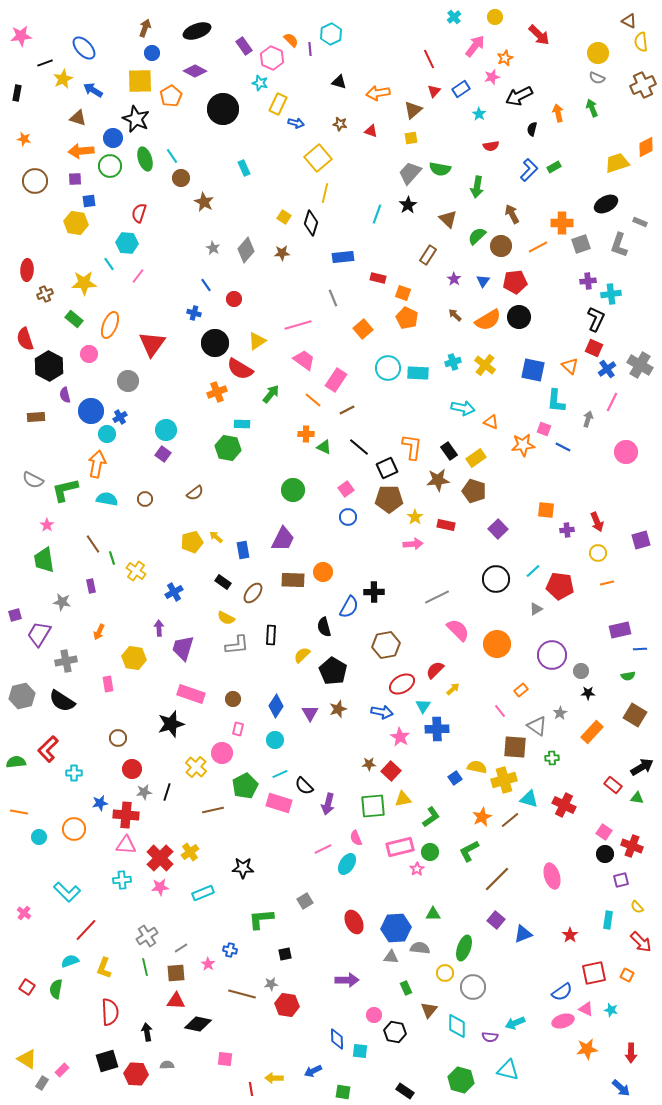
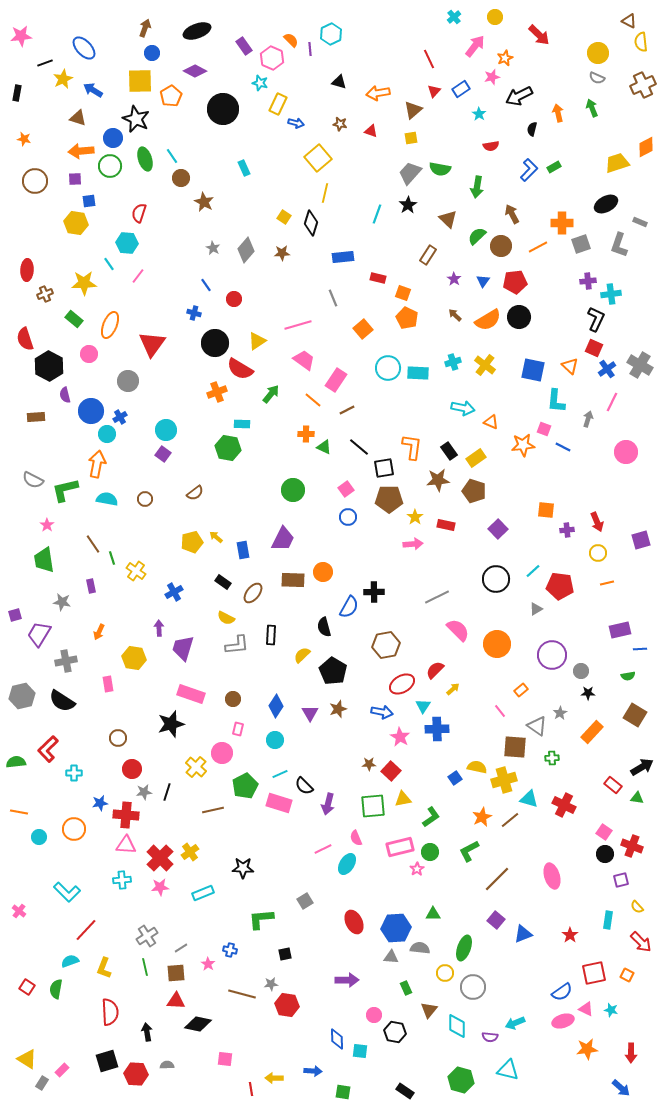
black square at (387, 468): moved 3 px left; rotated 15 degrees clockwise
pink cross at (24, 913): moved 5 px left, 2 px up
blue arrow at (313, 1071): rotated 150 degrees counterclockwise
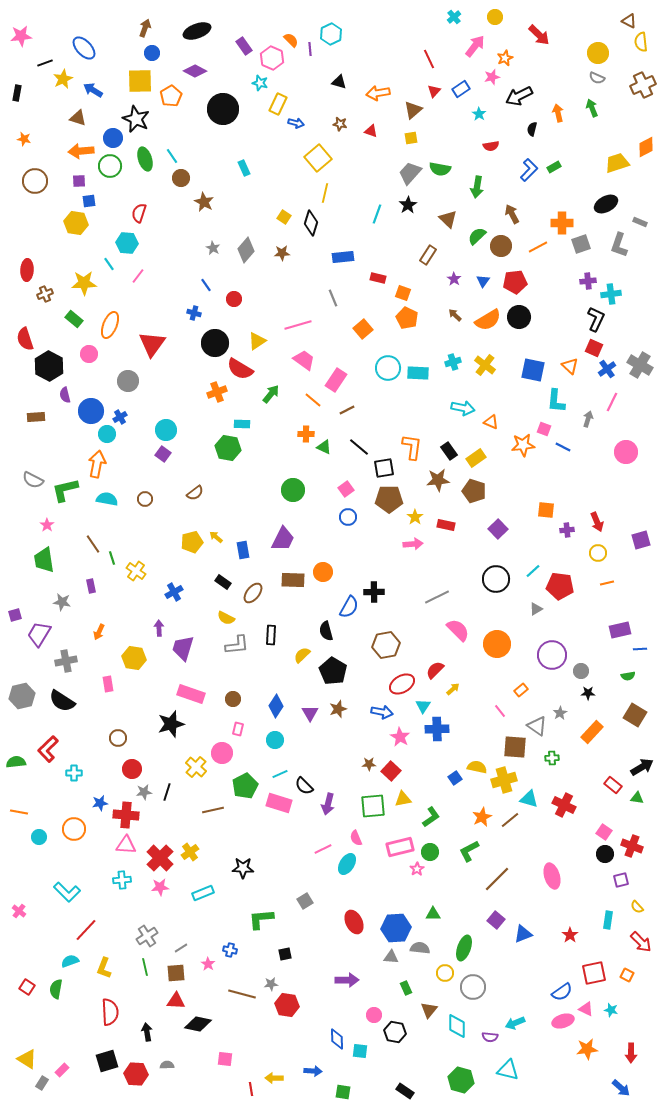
purple square at (75, 179): moved 4 px right, 2 px down
black semicircle at (324, 627): moved 2 px right, 4 px down
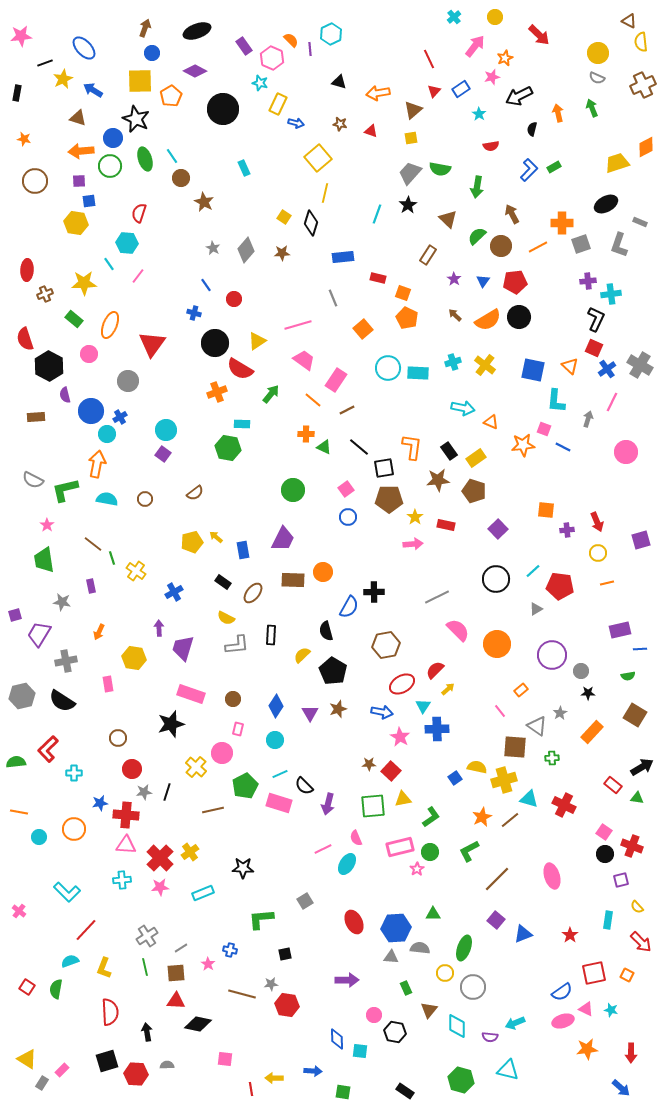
brown line at (93, 544): rotated 18 degrees counterclockwise
yellow arrow at (453, 689): moved 5 px left
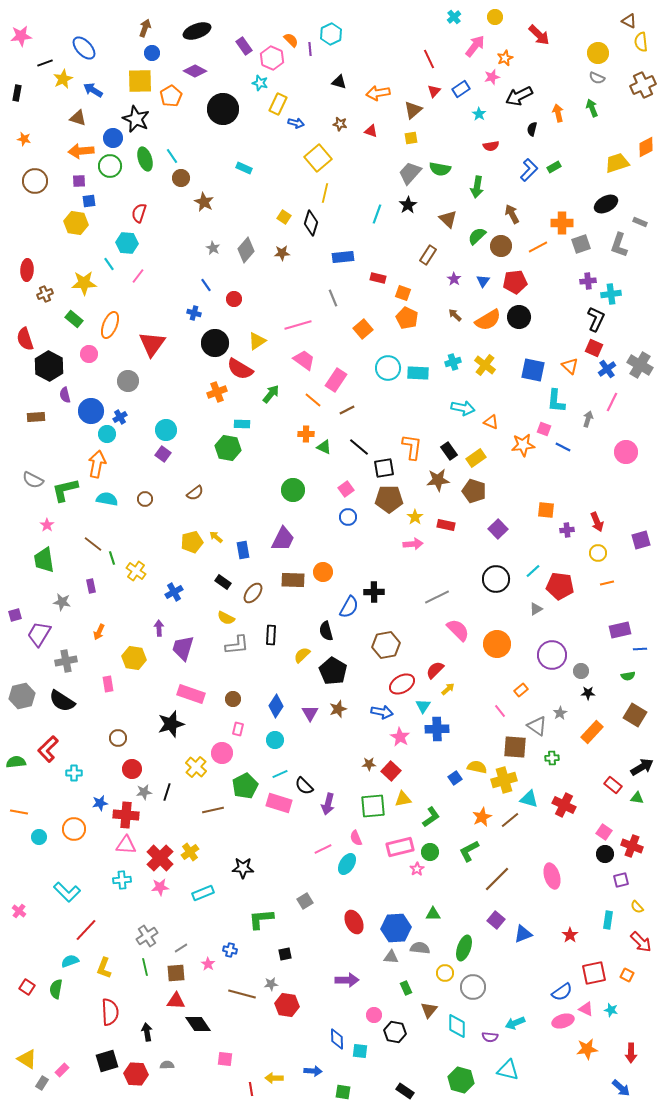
cyan rectangle at (244, 168): rotated 42 degrees counterclockwise
black diamond at (198, 1024): rotated 44 degrees clockwise
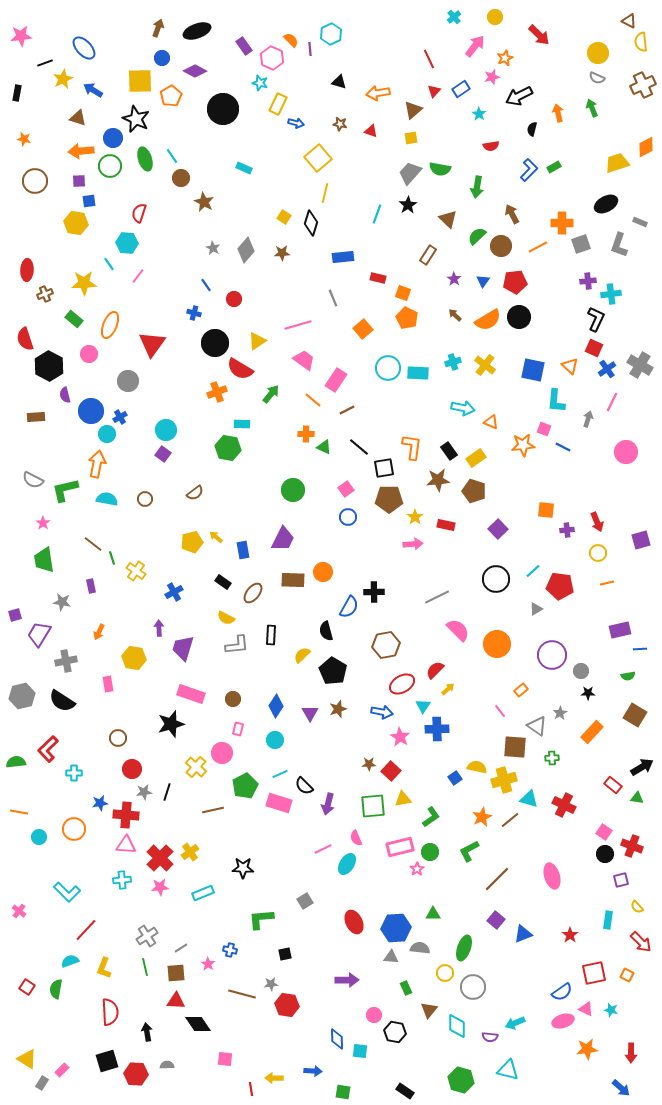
brown arrow at (145, 28): moved 13 px right
blue circle at (152, 53): moved 10 px right, 5 px down
pink star at (47, 525): moved 4 px left, 2 px up
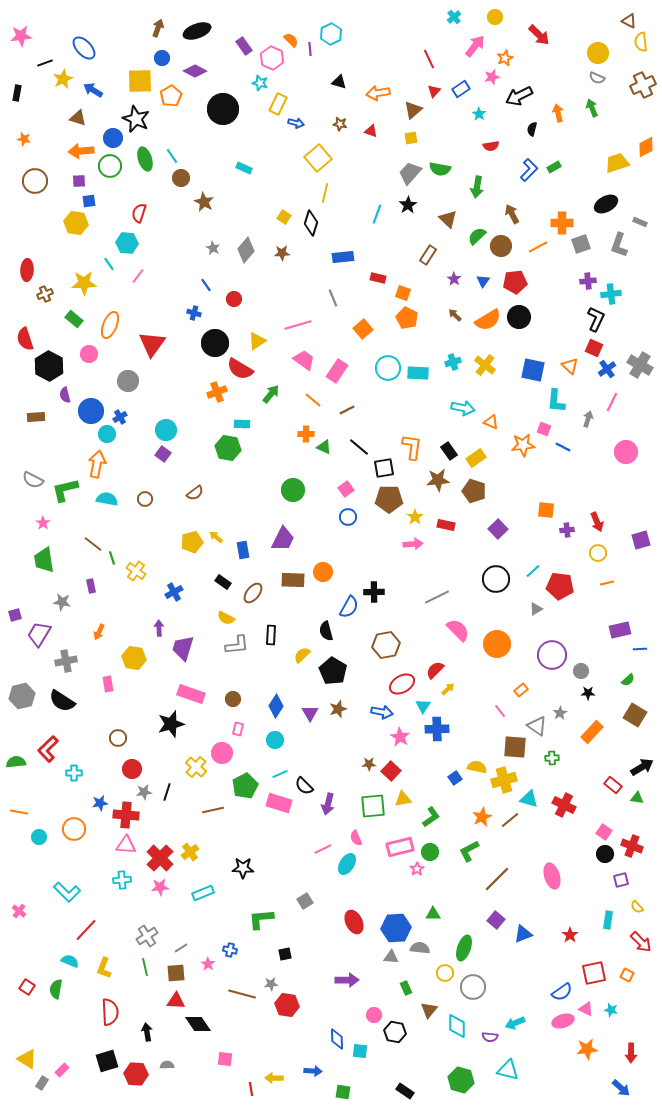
pink rectangle at (336, 380): moved 1 px right, 9 px up
green semicircle at (628, 676): moved 4 px down; rotated 32 degrees counterclockwise
cyan semicircle at (70, 961): rotated 42 degrees clockwise
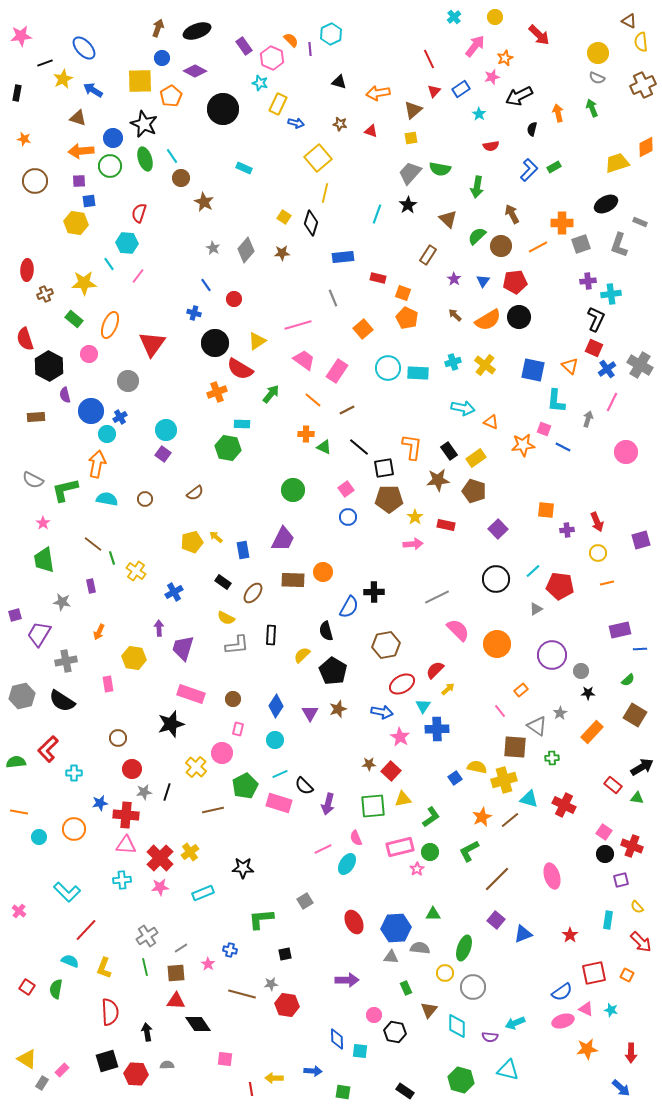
black star at (136, 119): moved 8 px right, 5 px down
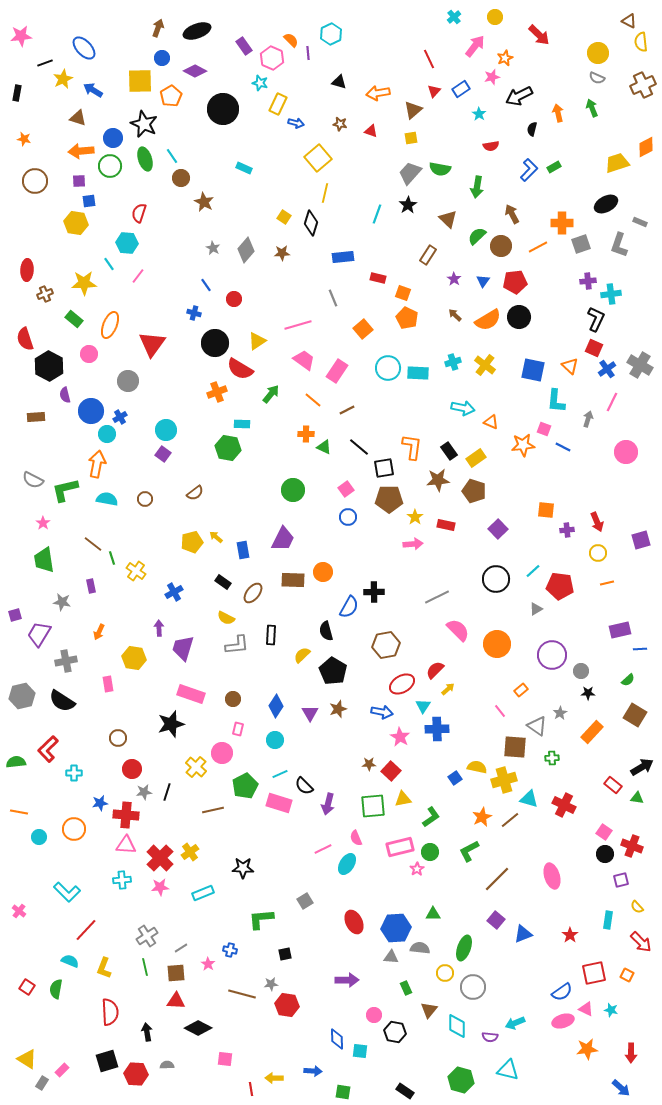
purple line at (310, 49): moved 2 px left, 4 px down
black diamond at (198, 1024): moved 4 px down; rotated 28 degrees counterclockwise
